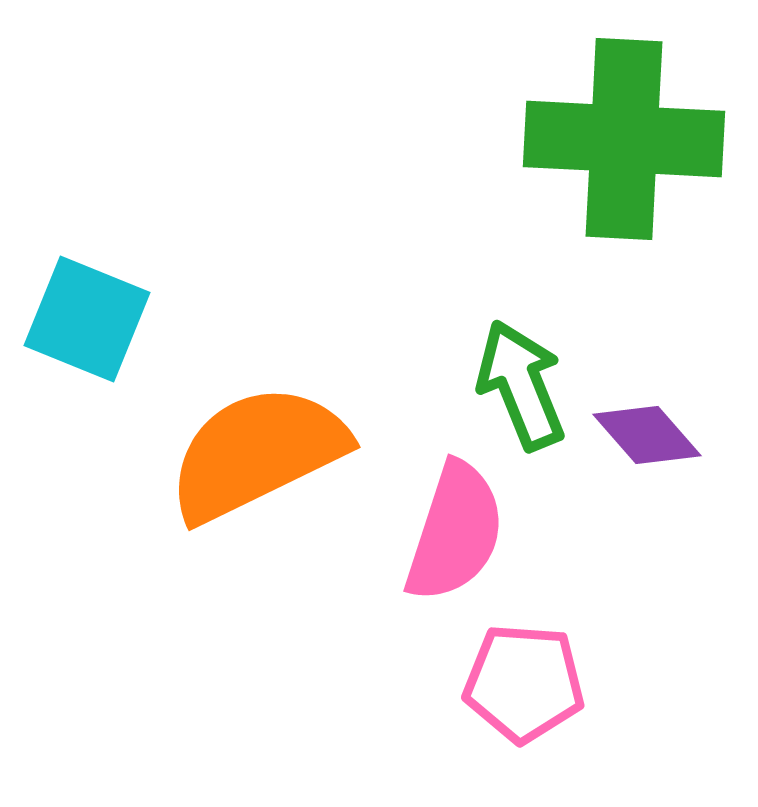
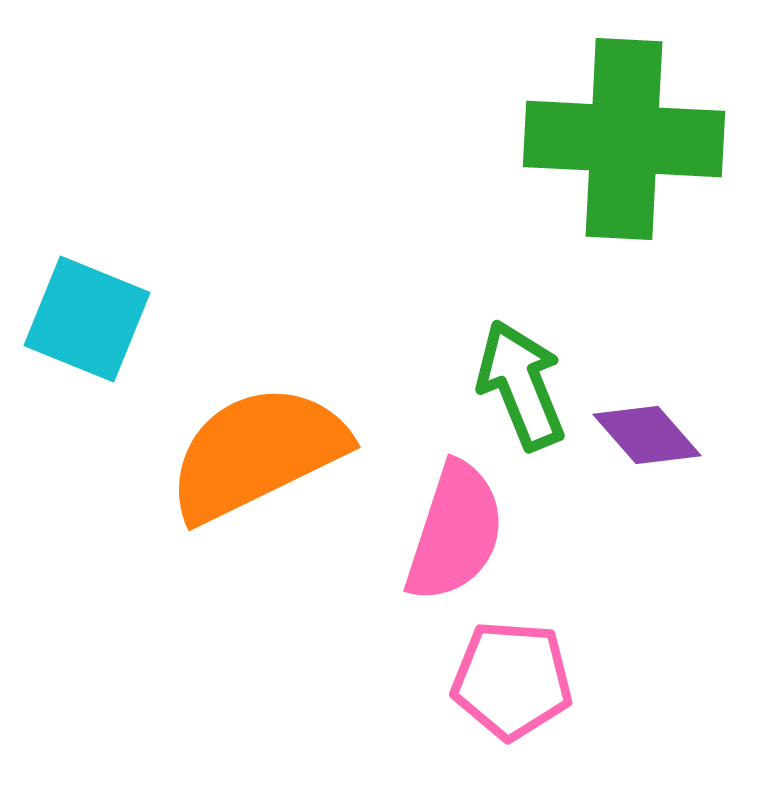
pink pentagon: moved 12 px left, 3 px up
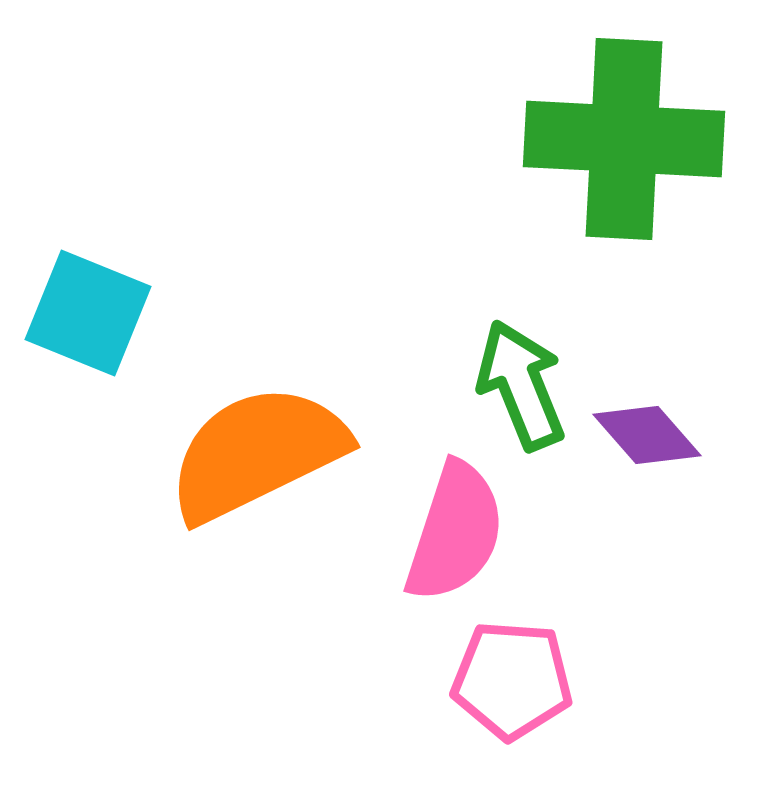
cyan square: moved 1 px right, 6 px up
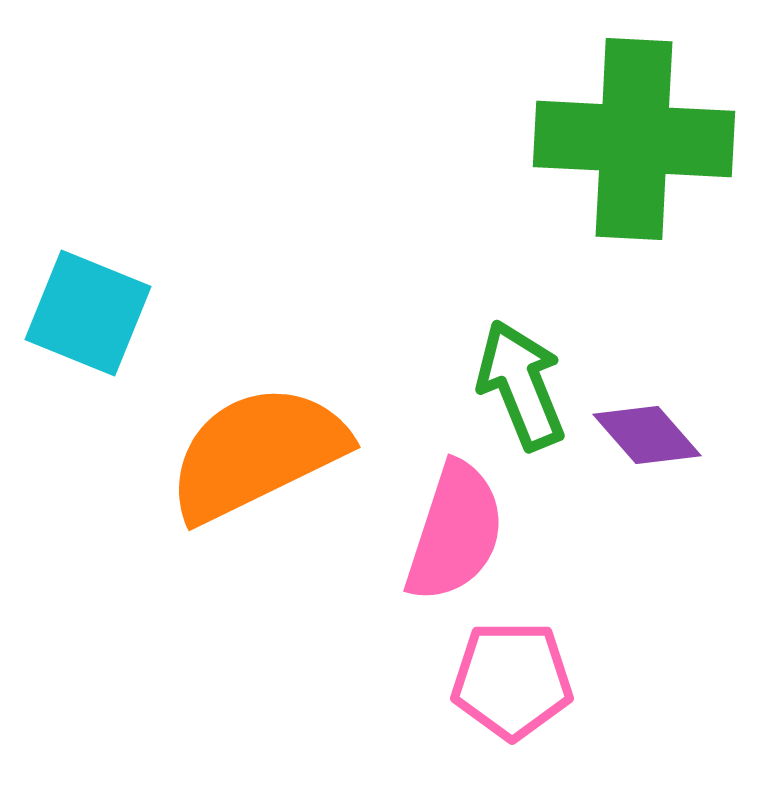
green cross: moved 10 px right
pink pentagon: rotated 4 degrees counterclockwise
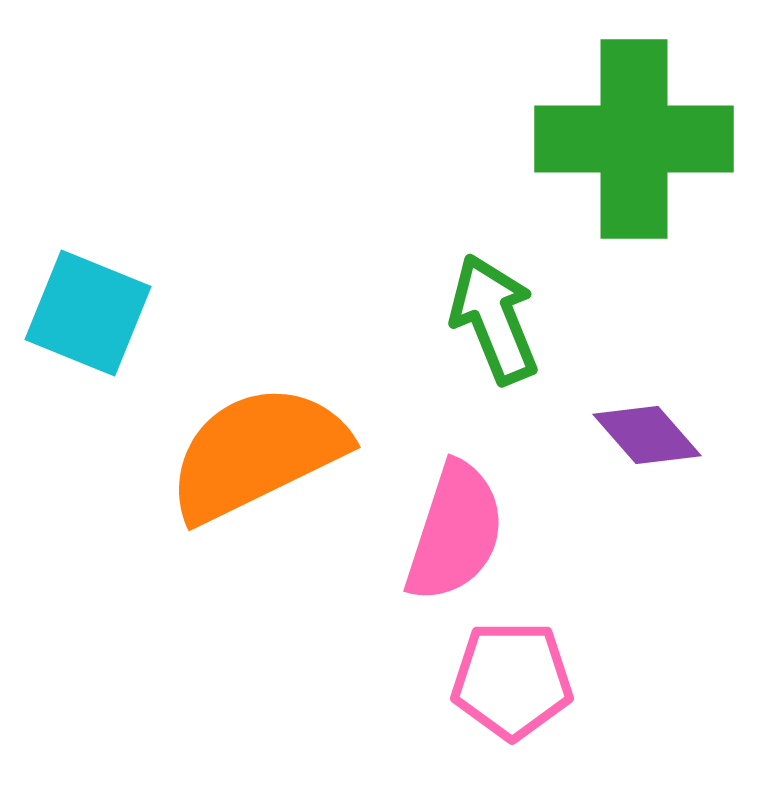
green cross: rotated 3 degrees counterclockwise
green arrow: moved 27 px left, 66 px up
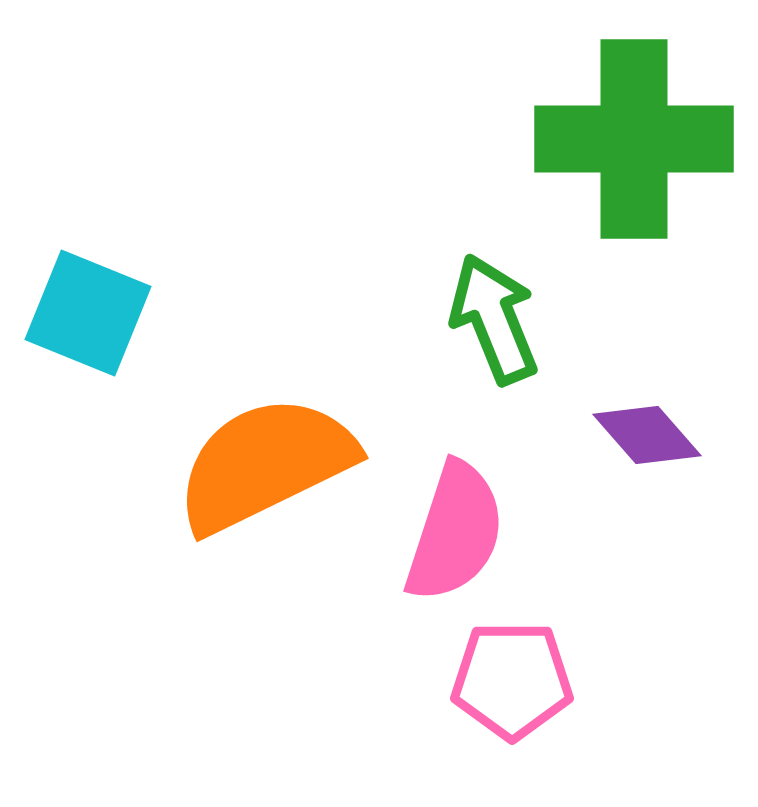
orange semicircle: moved 8 px right, 11 px down
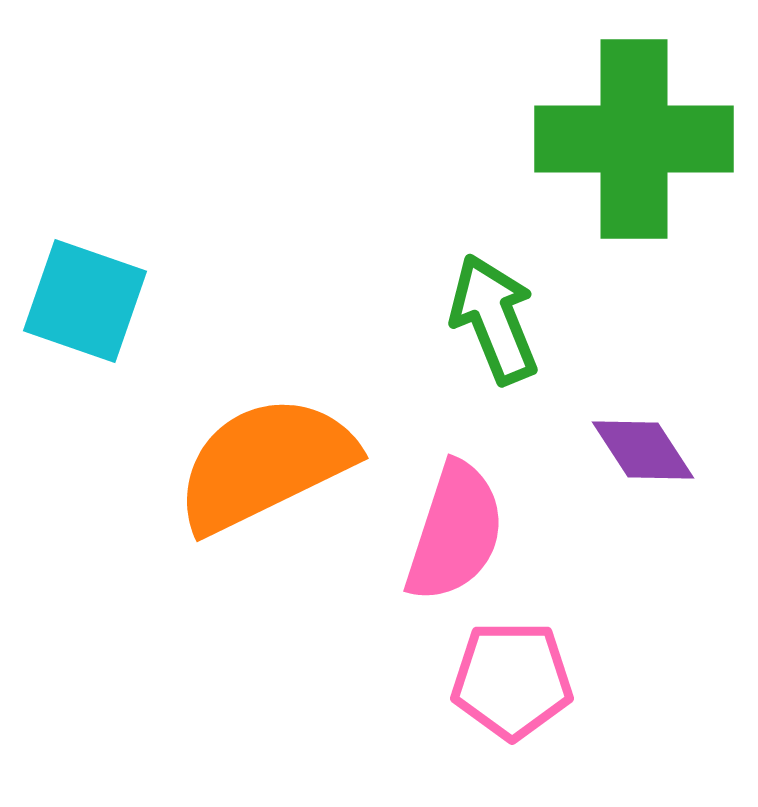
cyan square: moved 3 px left, 12 px up; rotated 3 degrees counterclockwise
purple diamond: moved 4 px left, 15 px down; rotated 8 degrees clockwise
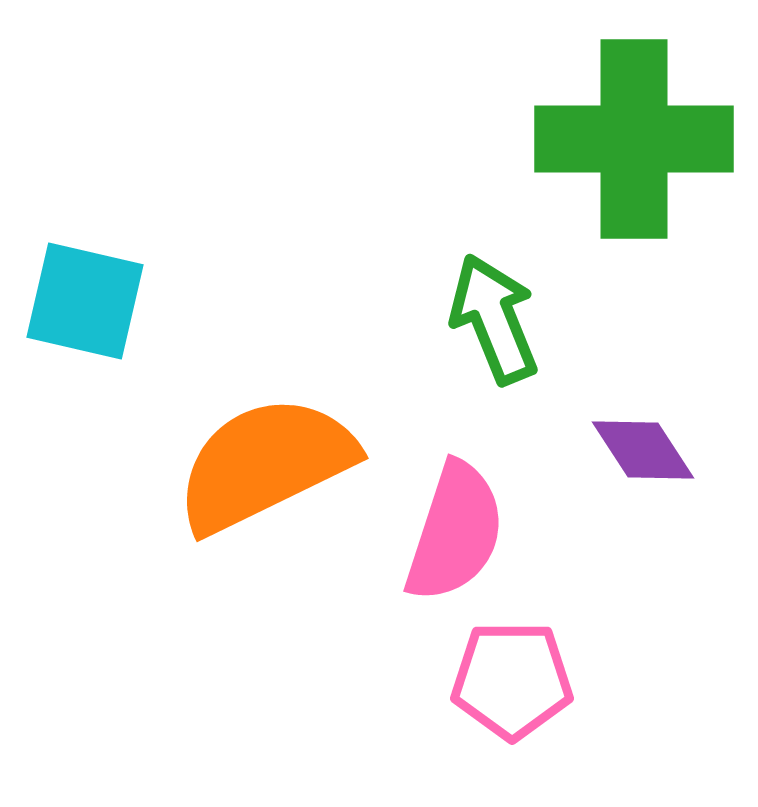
cyan square: rotated 6 degrees counterclockwise
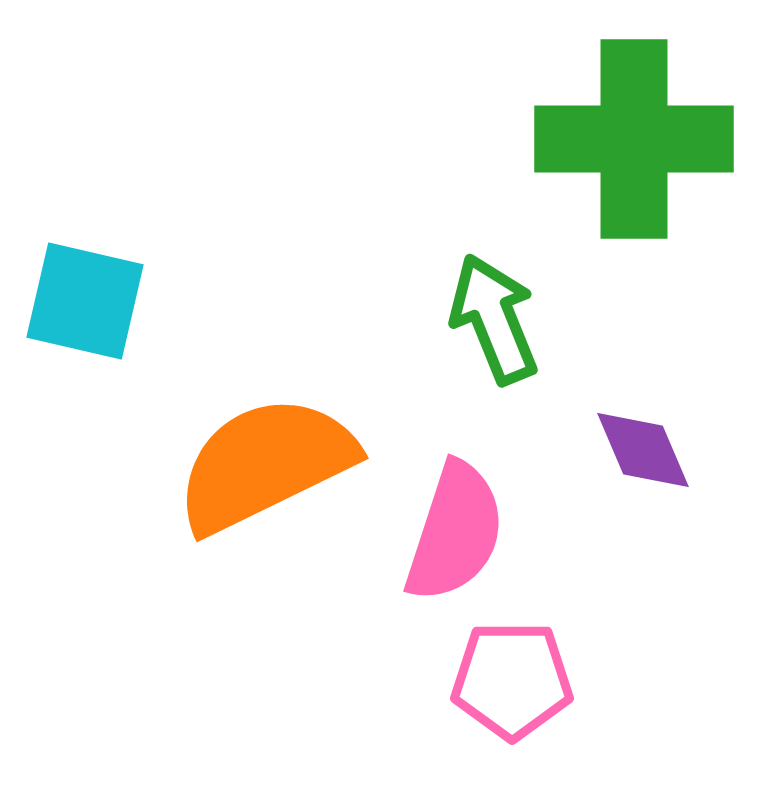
purple diamond: rotated 10 degrees clockwise
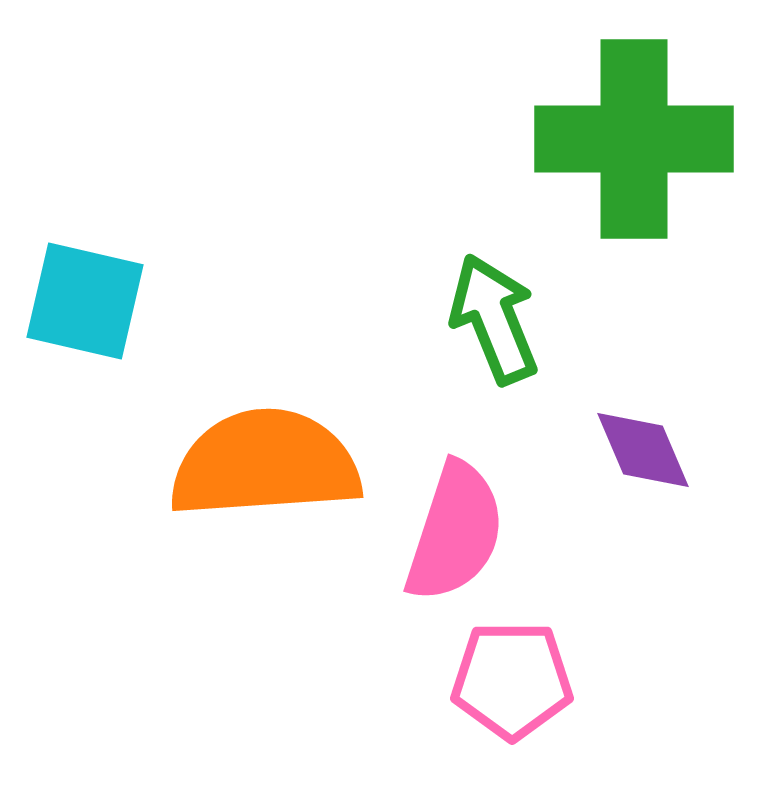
orange semicircle: rotated 22 degrees clockwise
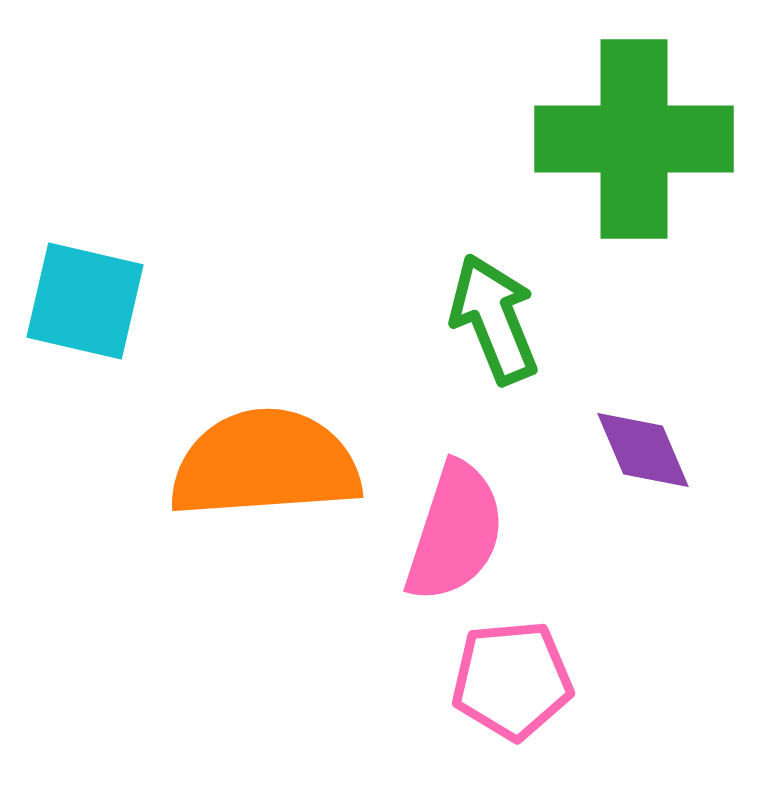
pink pentagon: rotated 5 degrees counterclockwise
